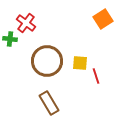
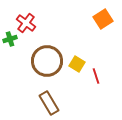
green cross: rotated 24 degrees counterclockwise
yellow square: moved 3 px left, 1 px down; rotated 28 degrees clockwise
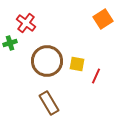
green cross: moved 4 px down
yellow square: rotated 21 degrees counterclockwise
red line: rotated 42 degrees clockwise
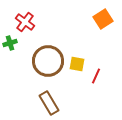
red cross: moved 1 px left, 1 px up
brown circle: moved 1 px right
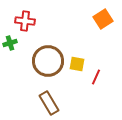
red cross: moved 1 px up; rotated 30 degrees counterclockwise
red line: moved 1 px down
